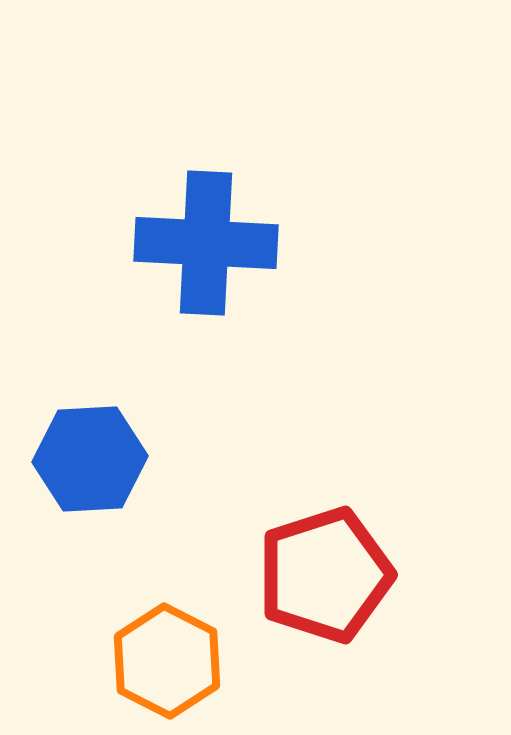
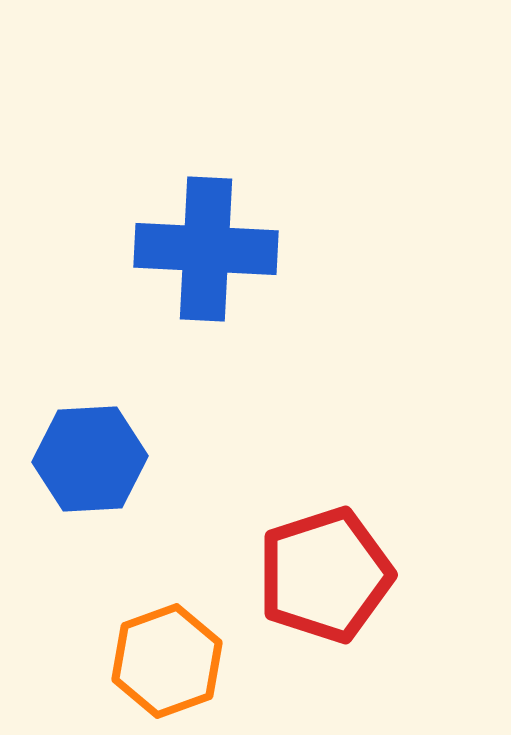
blue cross: moved 6 px down
orange hexagon: rotated 13 degrees clockwise
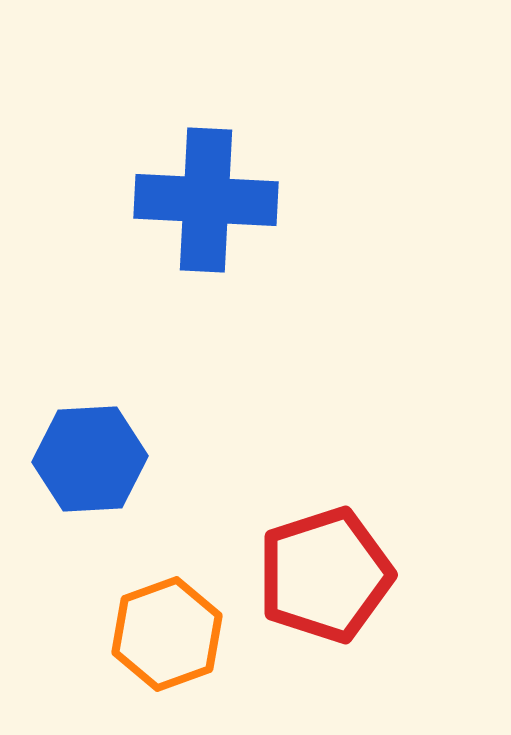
blue cross: moved 49 px up
orange hexagon: moved 27 px up
